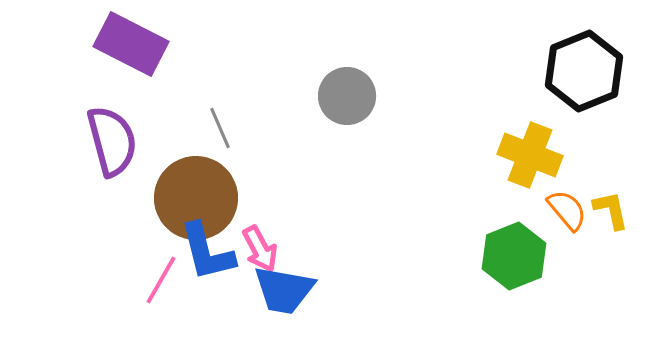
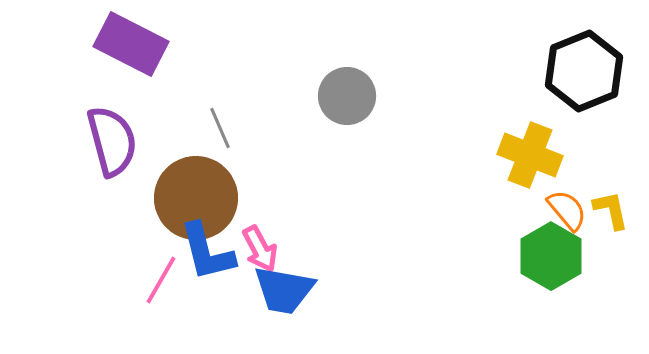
green hexagon: moved 37 px right; rotated 8 degrees counterclockwise
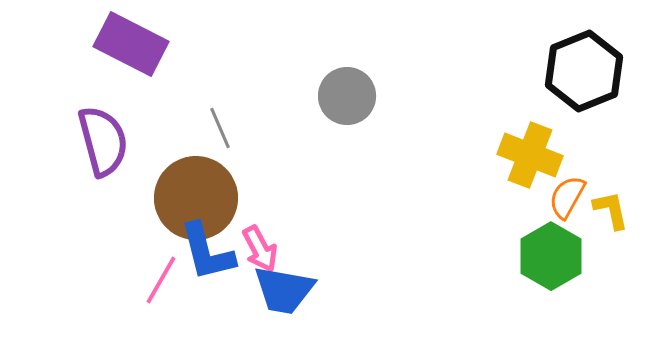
purple semicircle: moved 9 px left
orange semicircle: moved 13 px up; rotated 111 degrees counterclockwise
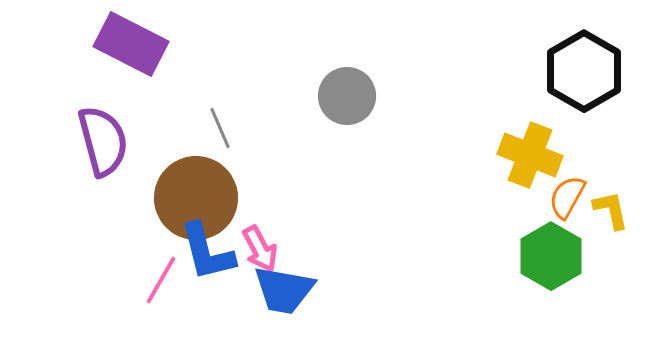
black hexagon: rotated 8 degrees counterclockwise
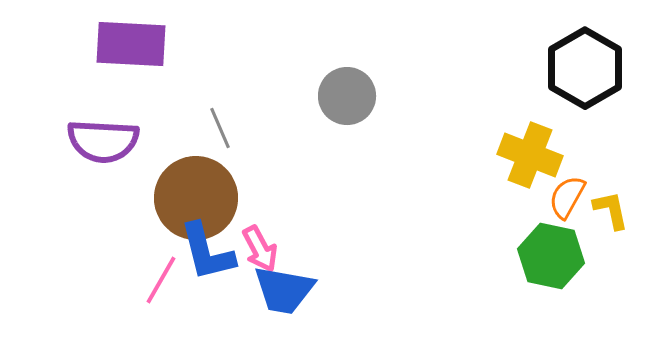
purple rectangle: rotated 24 degrees counterclockwise
black hexagon: moved 1 px right, 3 px up
purple semicircle: rotated 108 degrees clockwise
green hexagon: rotated 18 degrees counterclockwise
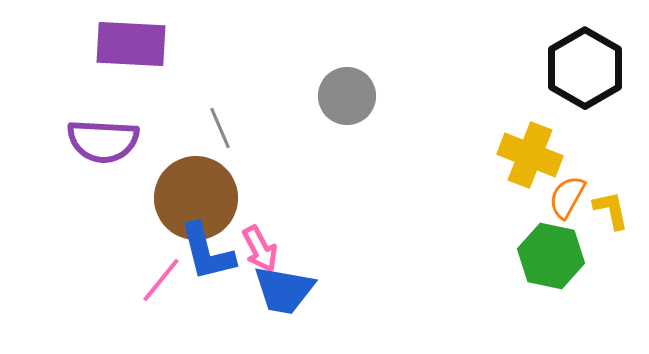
pink line: rotated 9 degrees clockwise
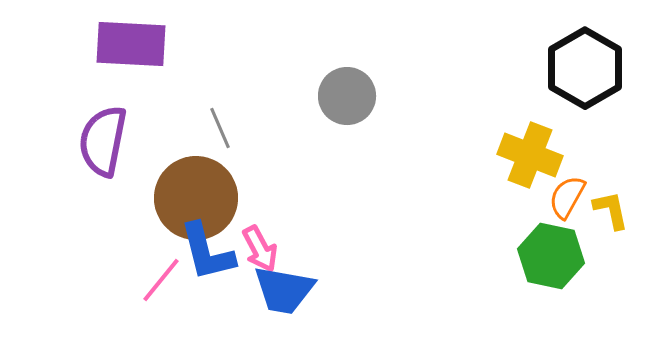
purple semicircle: rotated 98 degrees clockwise
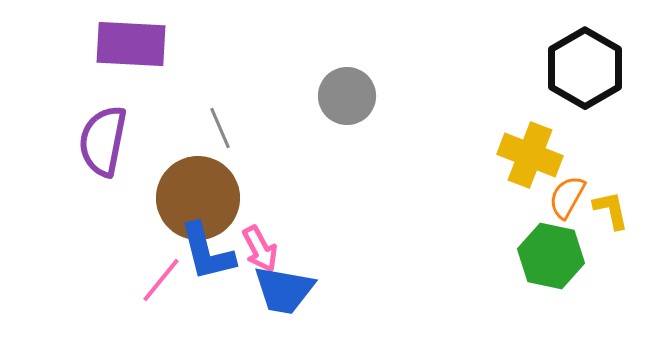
brown circle: moved 2 px right
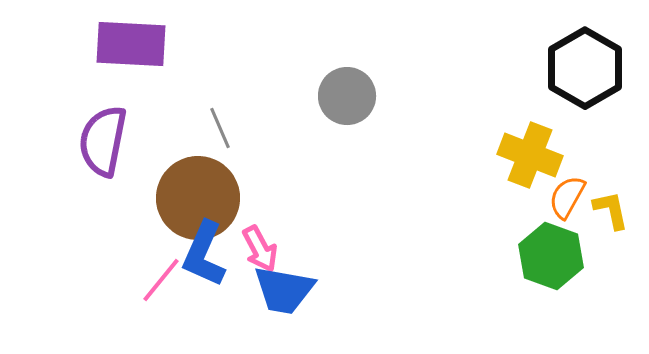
blue L-shape: moved 3 px left, 2 px down; rotated 38 degrees clockwise
green hexagon: rotated 8 degrees clockwise
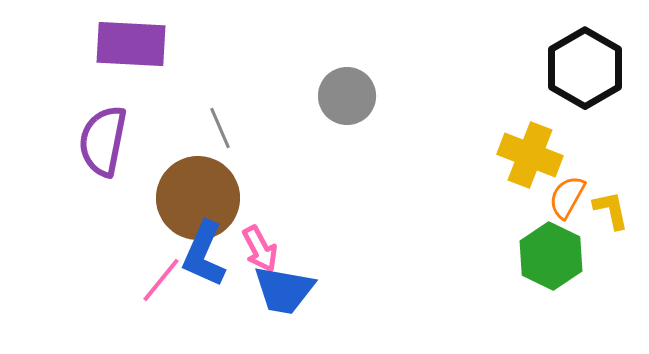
green hexagon: rotated 6 degrees clockwise
